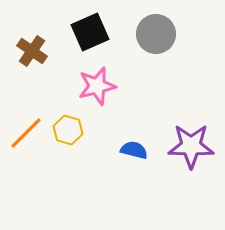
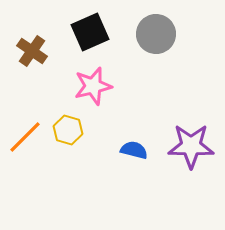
pink star: moved 4 px left
orange line: moved 1 px left, 4 px down
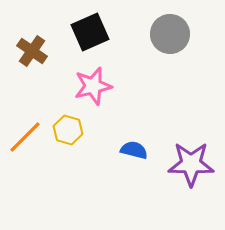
gray circle: moved 14 px right
purple star: moved 18 px down
